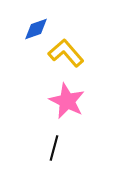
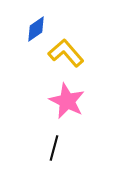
blue diamond: rotated 16 degrees counterclockwise
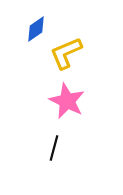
yellow L-shape: rotated 72 degrees counterclockwise
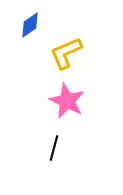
blue diamond: moved 6 px left, 4 px up
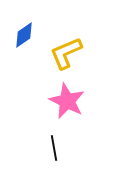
blue diamond: moved 6 px left, 10 px down
black line: rotated 25 degrees counterclockwise
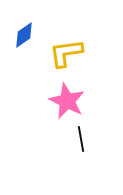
yellow L-shape: rotated 15 degrees clockwise
black line: moved 27 px right, 9 px up
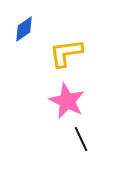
blue diamond: moved 6 px up
black line: rotated 15 degrees counterclockwise
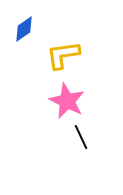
yellow L-shape: moved 3 px left, 2 px down
black line: moved 2 px up
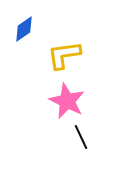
yellow L-shape: moved 1 px right
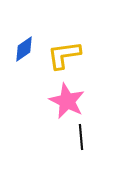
blue diamond: moved 20 px down
black line: rotated 20 degrees clockwise
